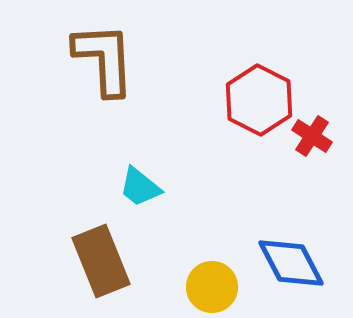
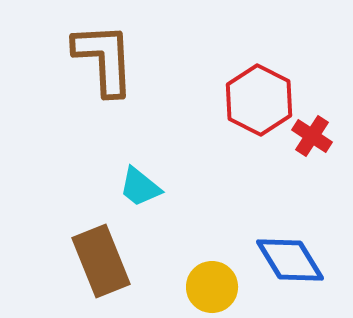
blue diamond: moved 1 px left, 3 px up; rotated 4 degrees counterclockwise
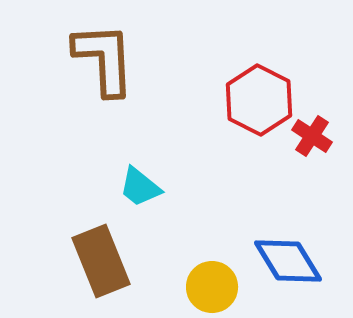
blue diamond: moved 2 px left, 1 px down
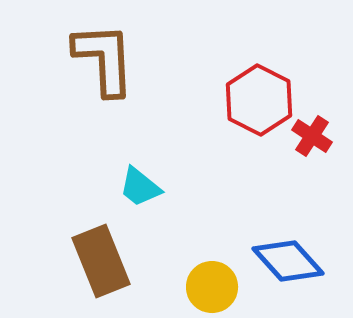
blue diamond: rotated 10 degrees counterclockwise
